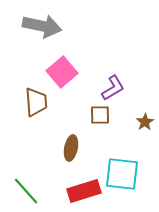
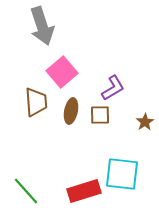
gray arrow: rotated 60 degrees clockwise
brown ellipse: moved 37 px up
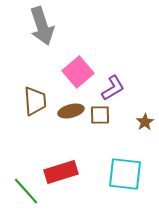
pink square: moved 16 px right
brown trapezoid: moved 1 px left, 1 px up
brown ellipse: rotated 65 degrees clockwise
cyan square: moved 3 px right
red rectangle: moved 23 px left, 19 px up
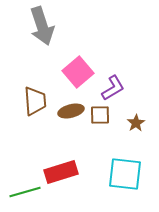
brown star: moved 9 px left, 1 px down
green line: moved 1 px left, 1 px down; rotated 64 degrees counterclockwise
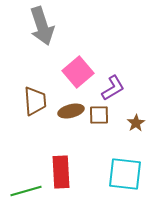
brown square: moved 1 px left
red rectangle: rotated 76 degrees counterclockwise
green line: moved 1 px right, 1 px up
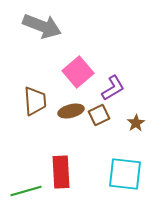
gray arrow: rotated 51 degrees counterclockwise
brown square: rotated 25 degrees counterclockwise
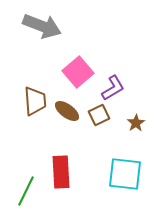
brown ellipse: moved 4 px left; rotated 50 degrees clockwise
green line: rotated 48 degrees counterclockwise
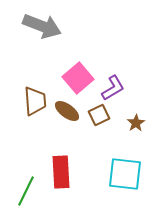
pink square: moved 6 px down
